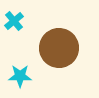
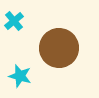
cyan star: rotated 15 degrees clockwise
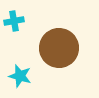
cyan cross: rotated 30 degrees clockwise
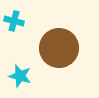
cyan cross: rotated 24 degrees clockwise
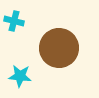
cyan star: rotated 10 degrees counterclockwise
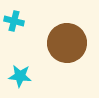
brown circle: moved 8 px right, 5 px up
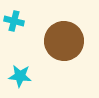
brown circle: moved 3 px left, 2 px up
